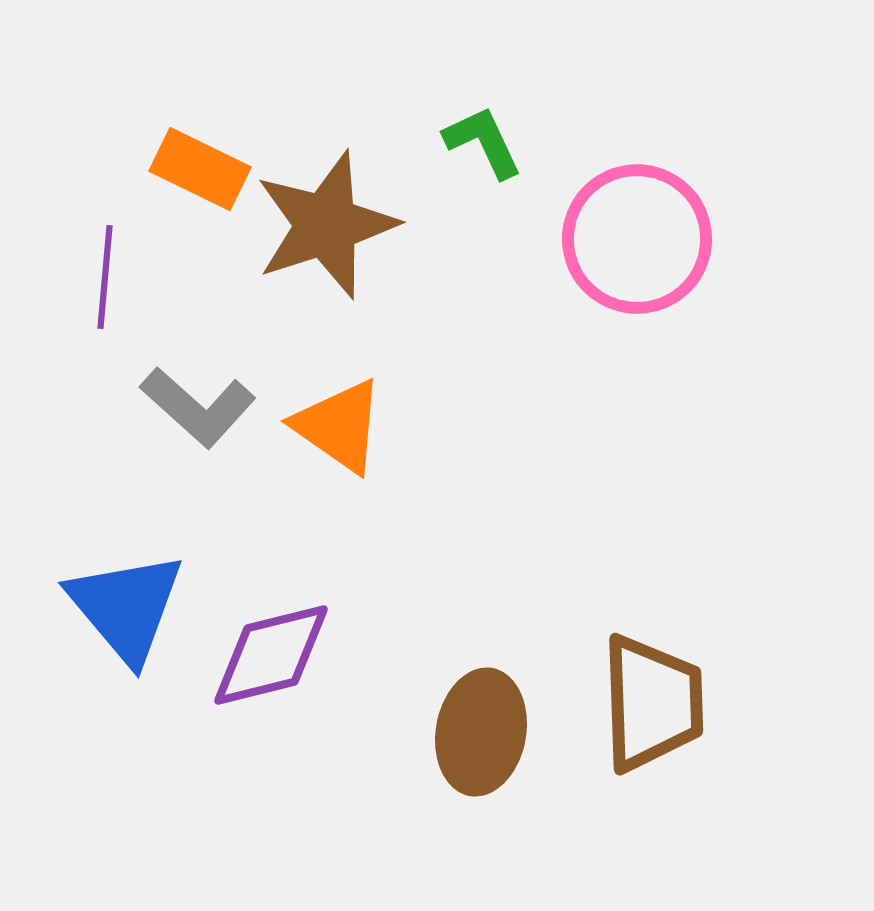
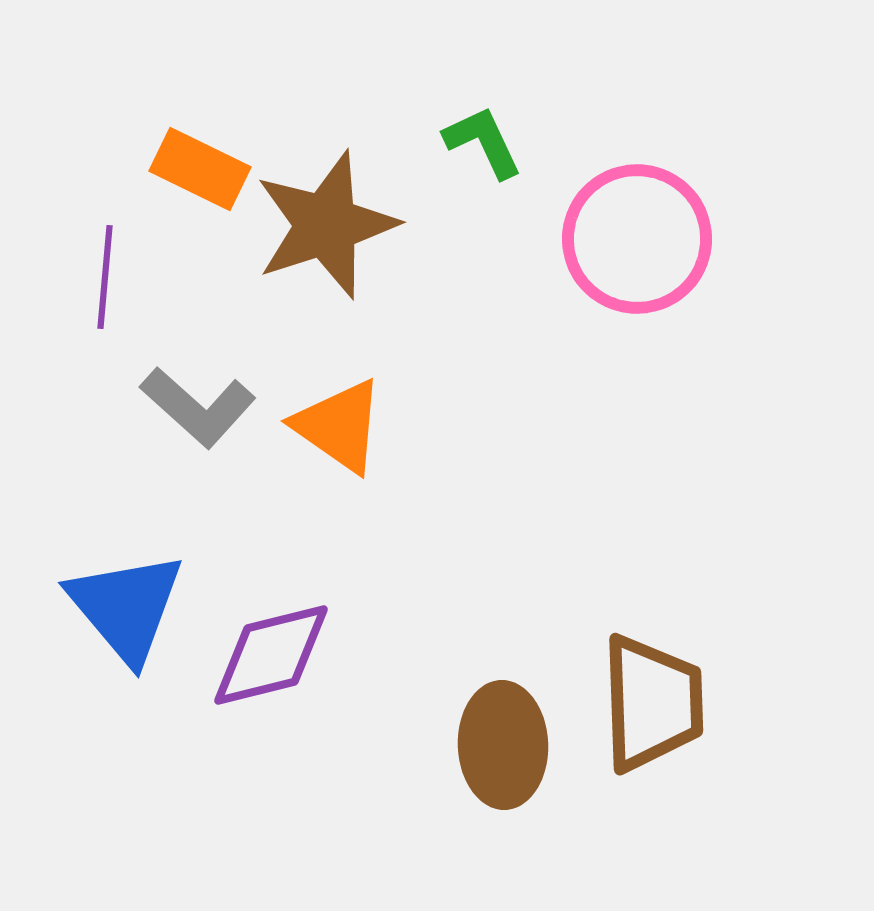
brown ellipse: moved 22 px right, 13 px down; rotated 12 degrees counterclockwise
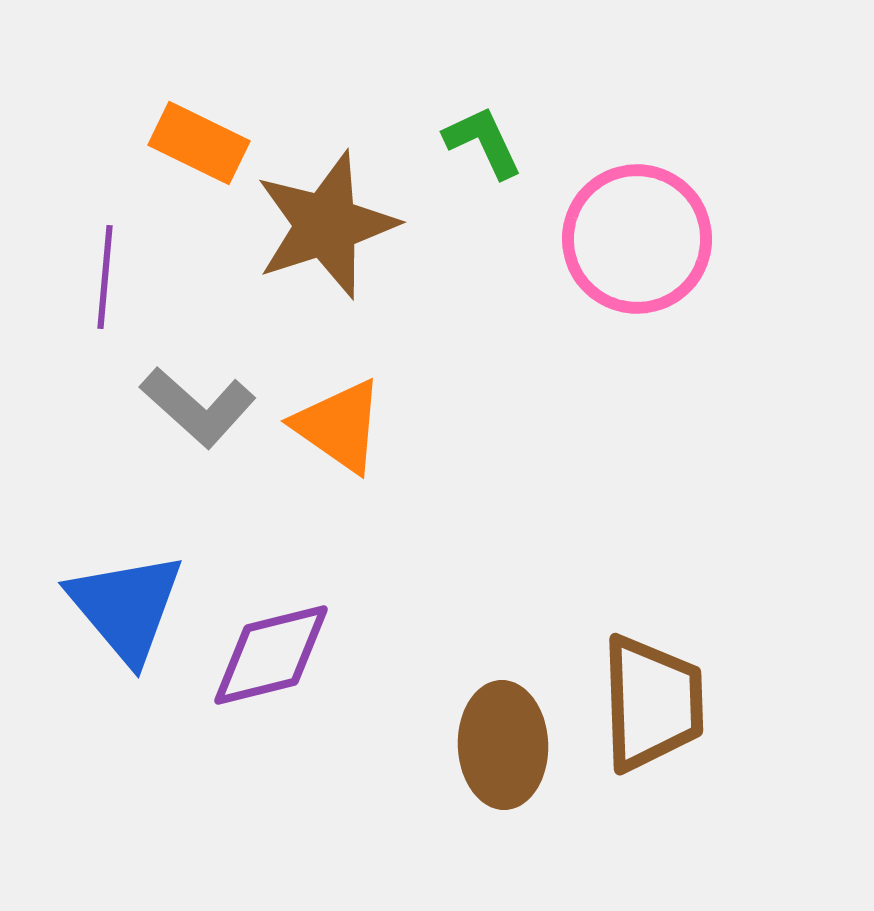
orange rectangle: moved 1 px left, 26 px up
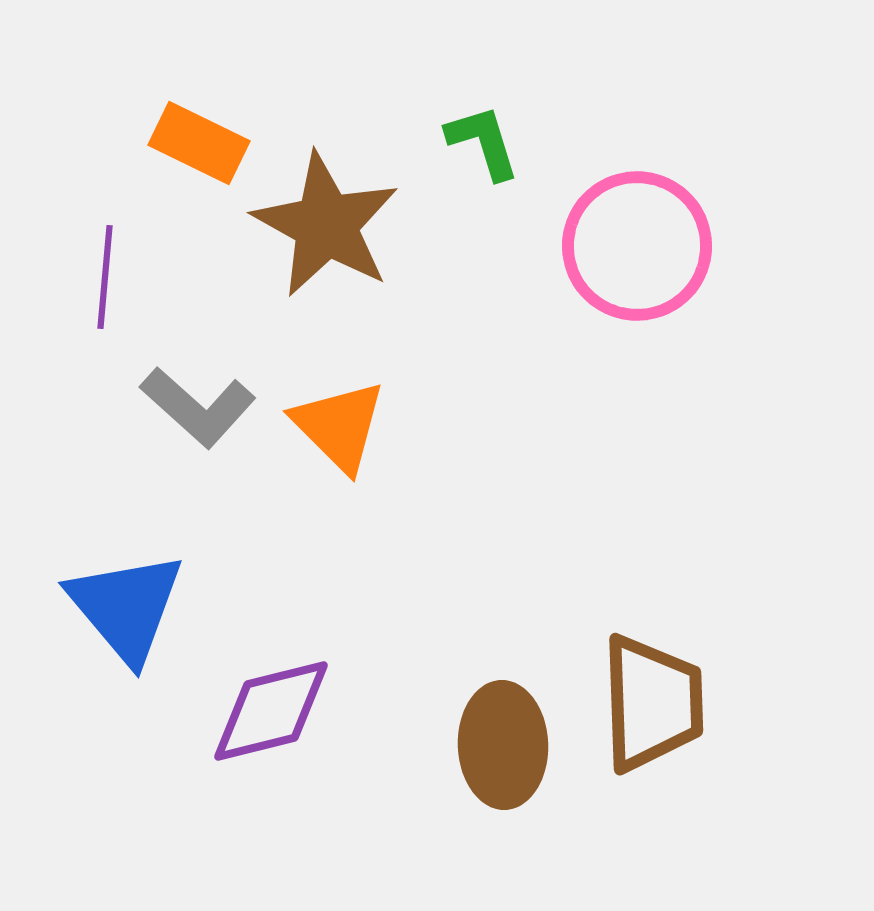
green L-shape: rotated 8 degrees clockwise
brown star: rotated 25 degrees counterclockwise
pink circle: moved 7 px down
orange triangle: rotated 10 degrees clockwise
purple diamond: moved 56 px down
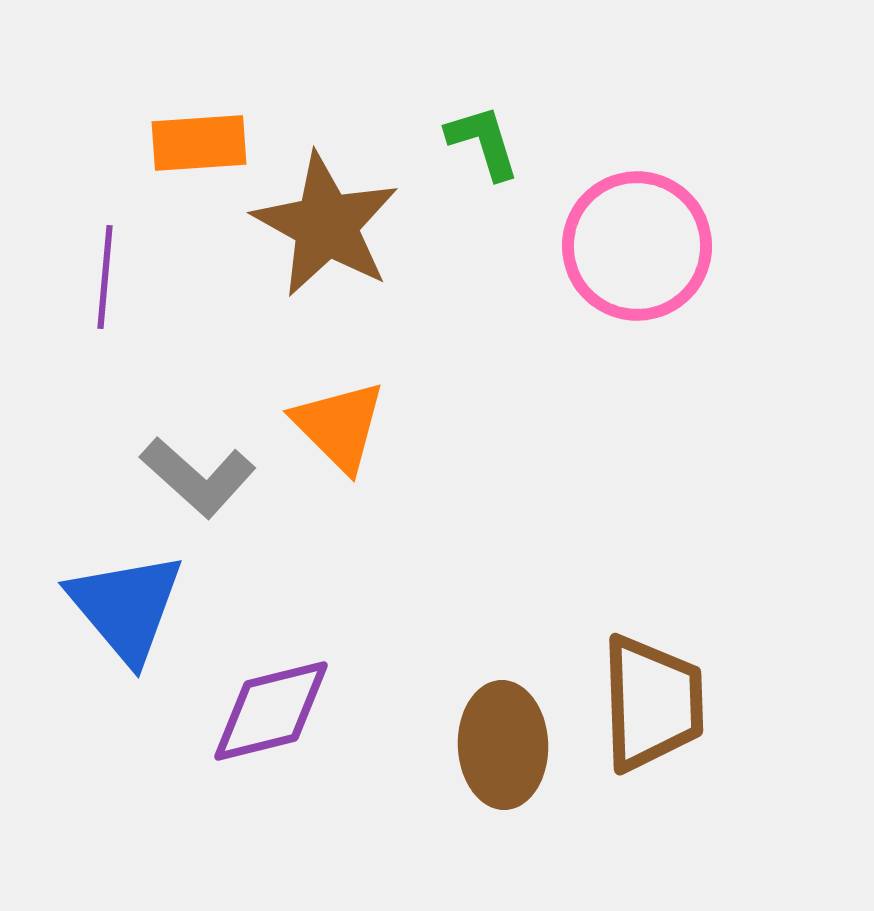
orange rectangle: rotated 30 degrees counterclockwise
gray L-shape: moved 70 px down
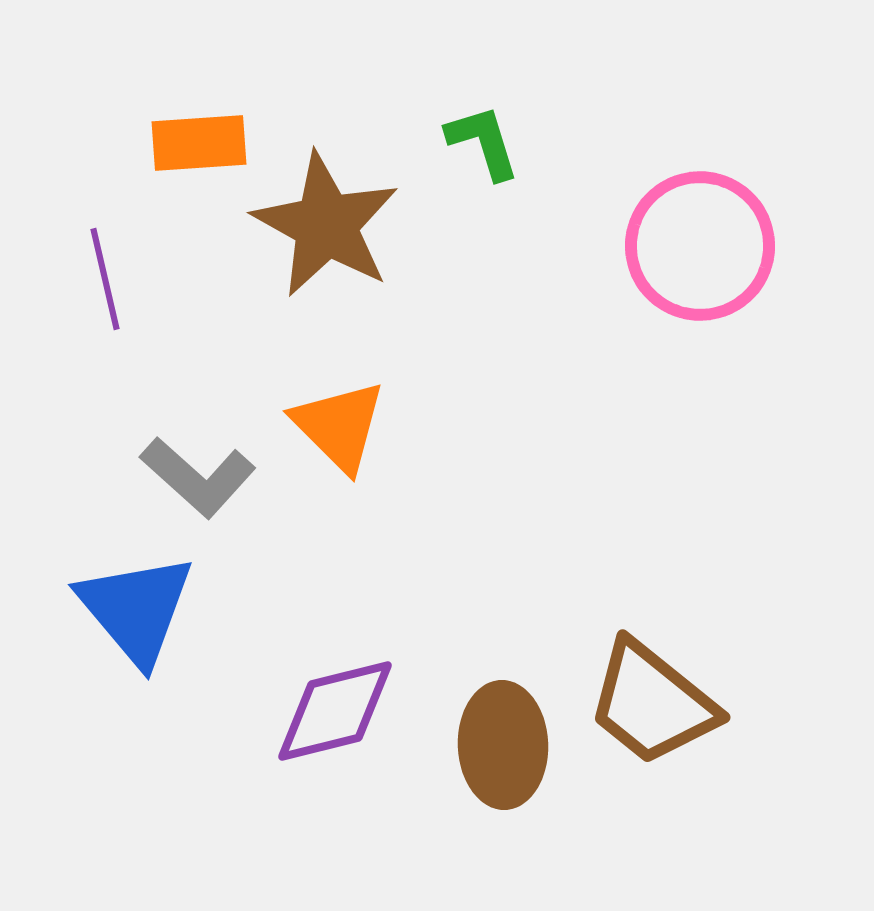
pink circle: moved 63 px right
purple line: moved 2 px down; rotated 18 degrees counterclockwise
blue triangle: moved 10 px right, 2 px down
brown trapezoid: rotated 131 degrees clockwise
purple diamond: moved 64 px right
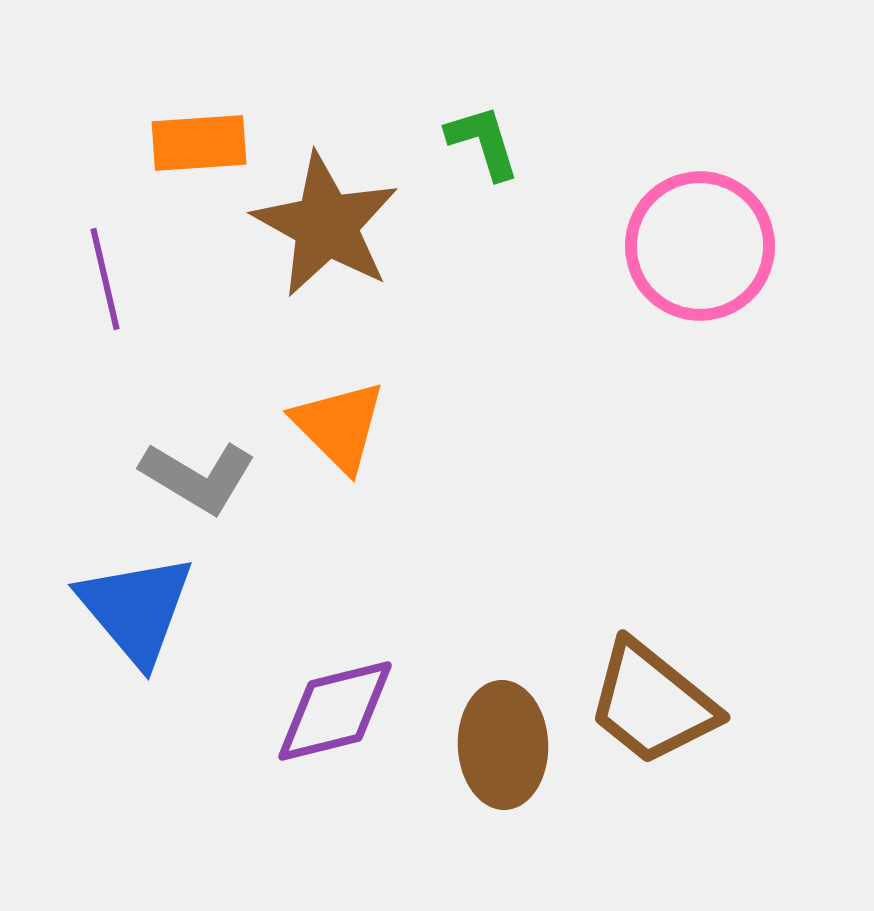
gray L-shape: rotated 11 degrees counterclockwise
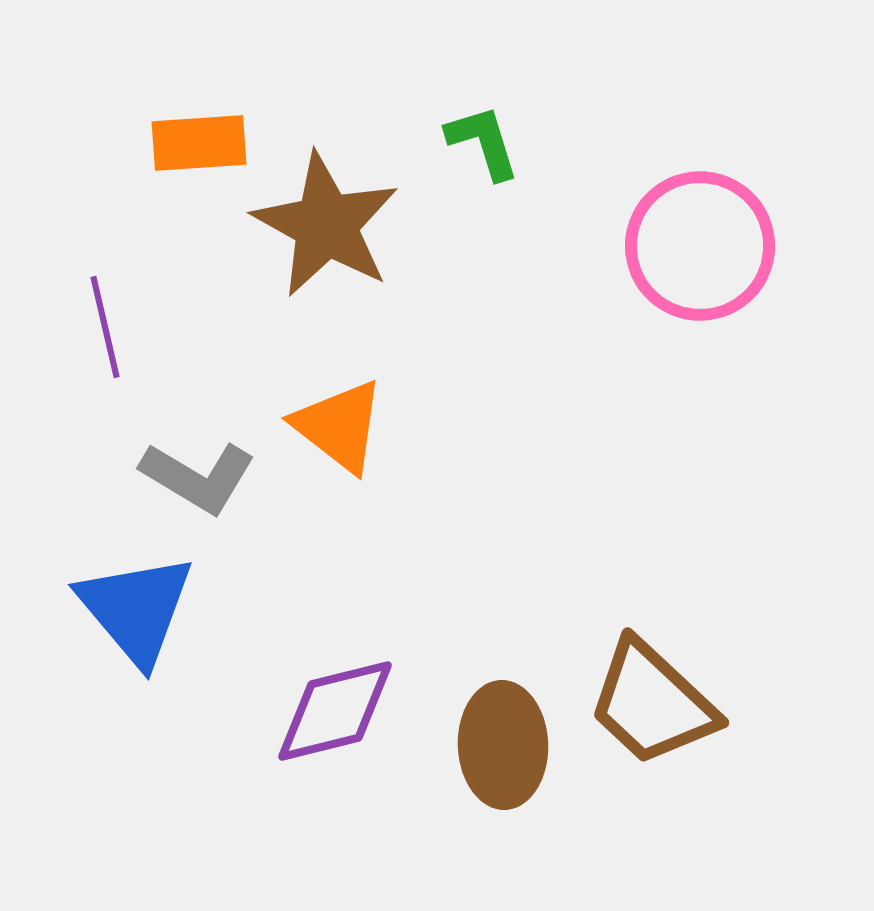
purple line: moved 48 px down
orange triangle: rotated 7 degrees counterclockwise
brown trapezoid: rotated 4 degrees clockwise
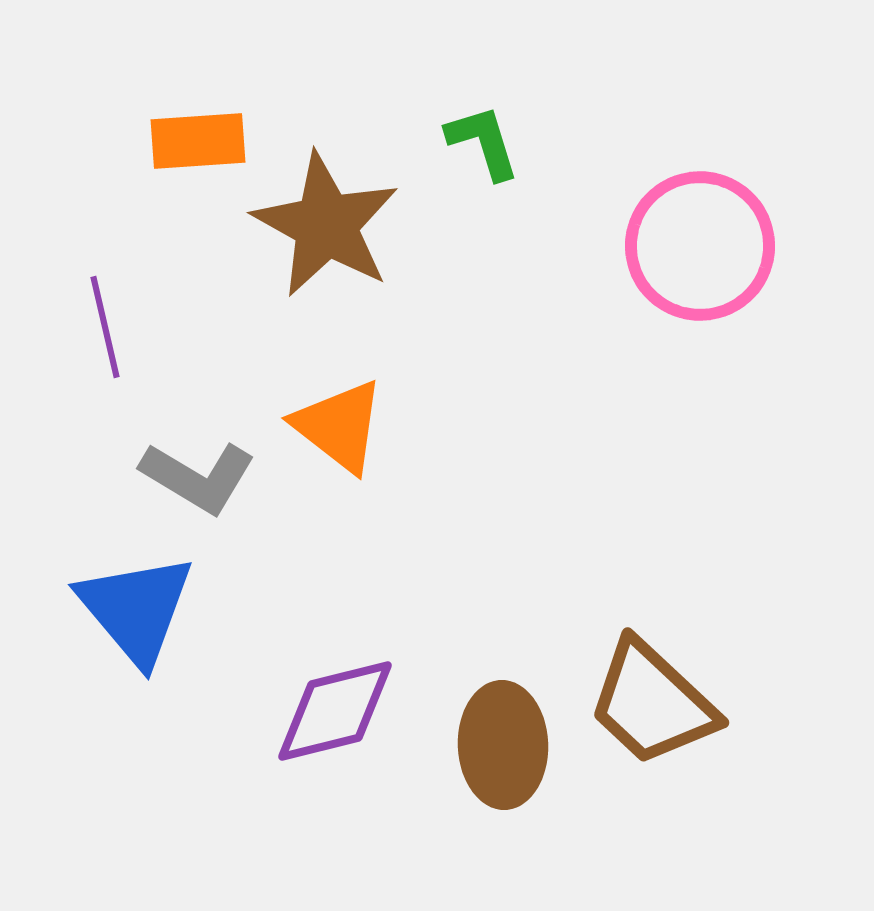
orange rectangle: moved 1 px left, 2 px up
